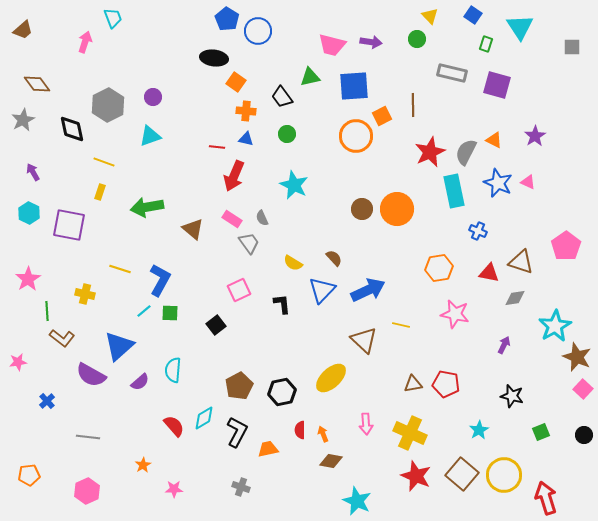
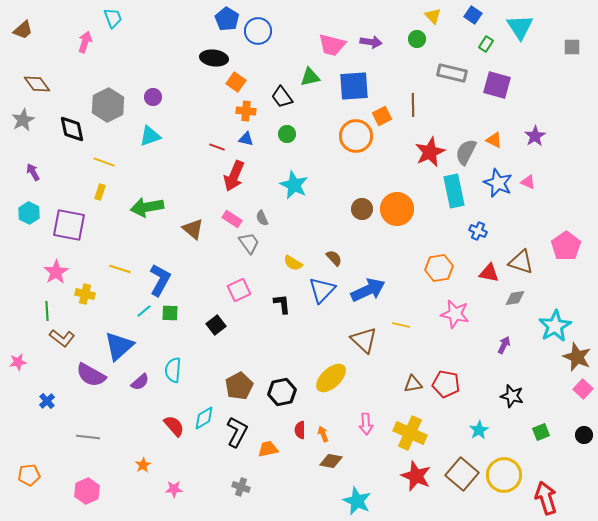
yellow triangle at (430, 16): moved 3 px right
green rectangle at (486, 44): rotated 14 degrees clockwise
red line at (217, 147): rotated 14 degrees clockwise
pink star at (28, 279): moved 28 px right, 7 px up
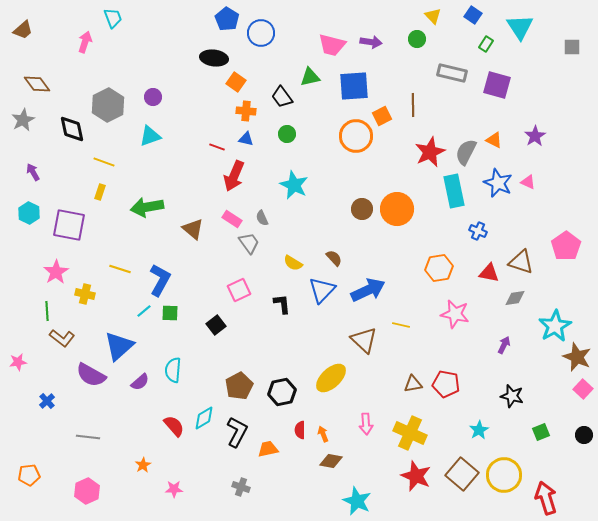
blue circle at (258, 31): moved 3 px right, 2 px down
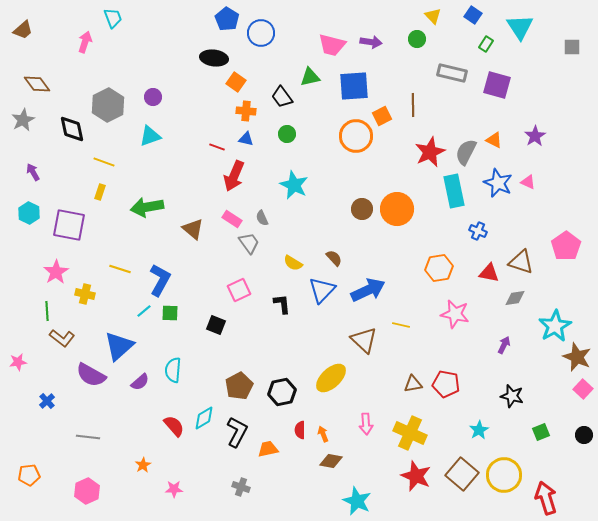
black square at (216, 325): rotated 30 degrees counterclockwise
